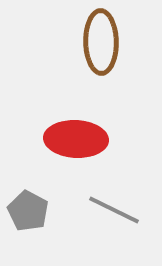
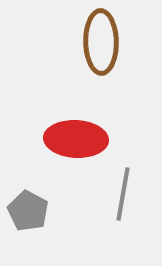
gray line: moved 9 px right, 16 px up; rotated 74 degrees clockwise
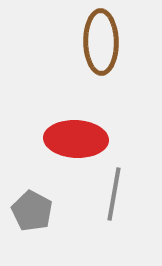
gray line: moved 9 px left
gray pentagon: moved 4 px right
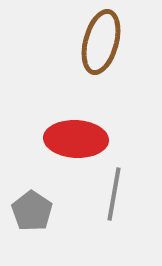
brown ellipse: rotated 16 degrees clockwise
gray pentagon: rotated 6 degrees clockwise
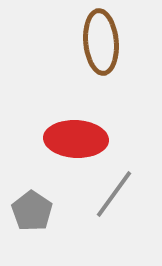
brown ellipse: rotated 20 degrees counterclockwise
gray line: rotated 26 degrees clockwise
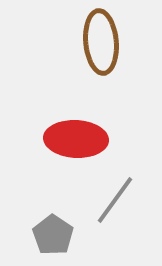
gray line: moved 1 px right, 6 px down
gray pentagon: moved 21 px right, 24 px down
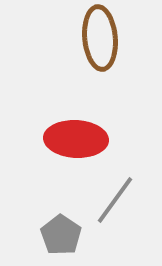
brown ellipse: moved 1 px left, 4 px up
gray pentagon: moved 8 px right
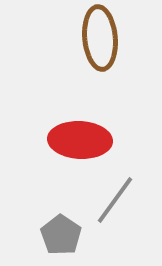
red ellipse: moved 4 px right, 1 px down
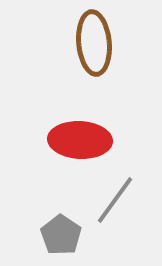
brown ellipse: moved 6 px left, 5 px down
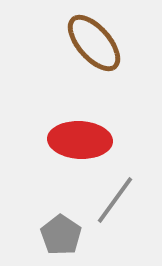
brown ellipse: rotated 36 degrees counterclockwise
